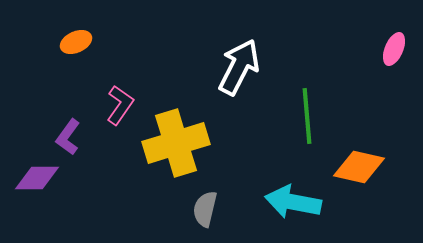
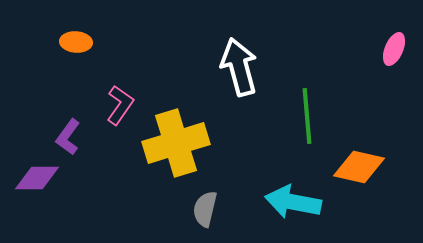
orange ellipse: rotated 28 degrees clockwise
white arrow: rotated 42 degrees counterclockwise
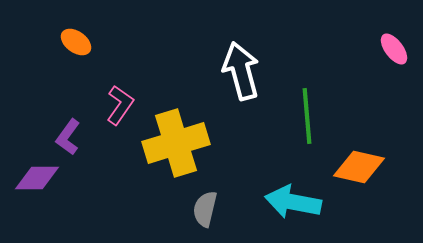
orange ellipse: rotated 32 degrees clockwise
pink ellipse: rotated 60 degrees counterclockwise
white arrow: moved 2 px right, 4 px down
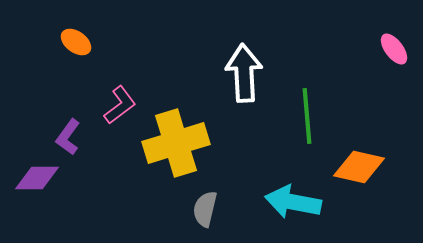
white arrow: moved 3 px right, 2 px down; rotated 12 degrees clockwise
pink L-shape: rotated 18 degrees clockwise
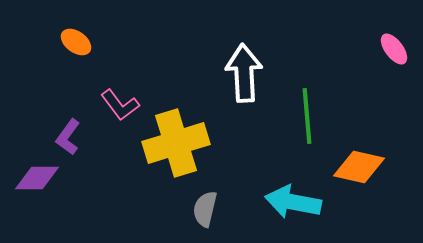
pink L-shape: rotated 90 degrees clockwise
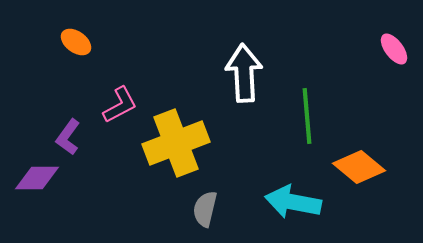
pink L-shape: rotated 81 degrees counterclockwise
yellow cross: rotated 4 degrees counterclockwise
orange diamond: rotated 27 degrees clockwise
